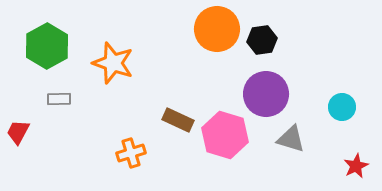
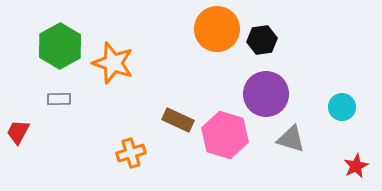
green hexagon: moved 13 px right
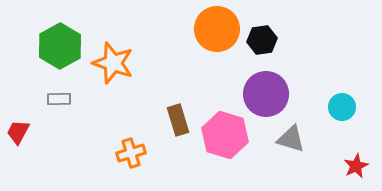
brown rectangle: rotated 48 degrees clockwise
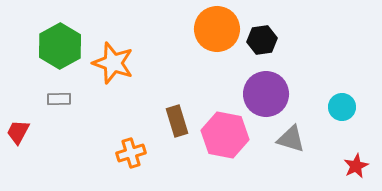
brown rectangle: moved 1 px left, 1 px down
pink hexagon: rotated 6 degrees counterclockwise
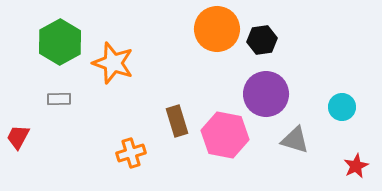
green hexagon: moved 4 px up
red trapezoid: moved 5 px down
gray triangle: moved 4 px right, 1 px down
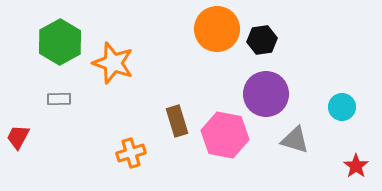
red star: rotated 10 degrees counterclockwise
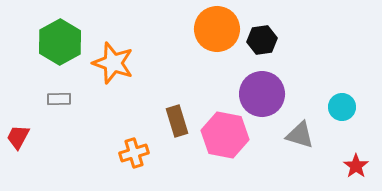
purple circle: moved 4 px left
gray triangle: moved 5 px right, 5 px up
orange cross: moved 3 px right
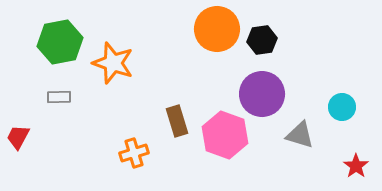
green hexagon: rotated 18 degrees clockwise
gray rectangle: moved 2 px up
pink hexagon: rotated 9 degrees clockwise
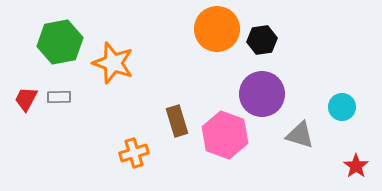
red trapezoid: moved 8 px right, 38 px up
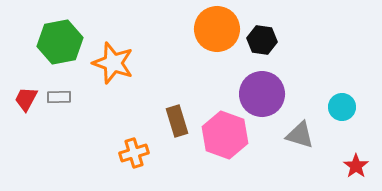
black hexagon: rotated 16 degrees clockwise
